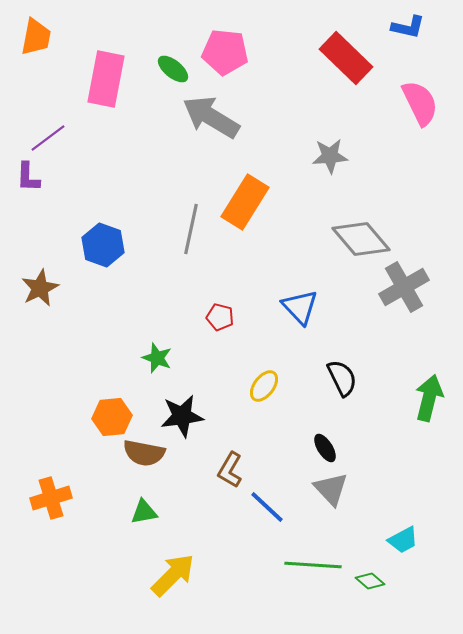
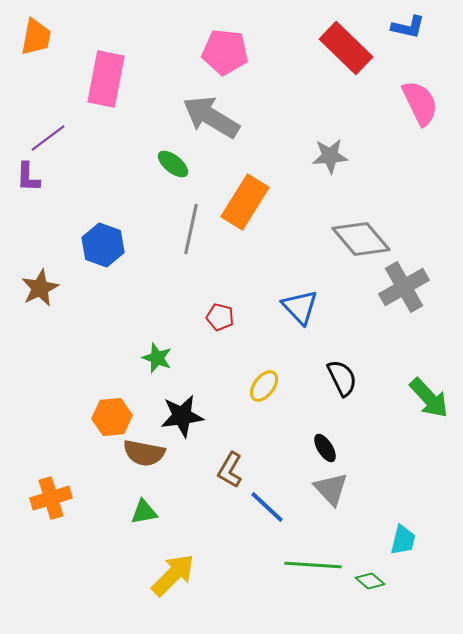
red rectangle: moved 10 px up
green ellipse: moved 95 px down
green arrow: rotated 123 degrees clockwise
cyan trapezoid: rotated 48 degrees counterclockwise
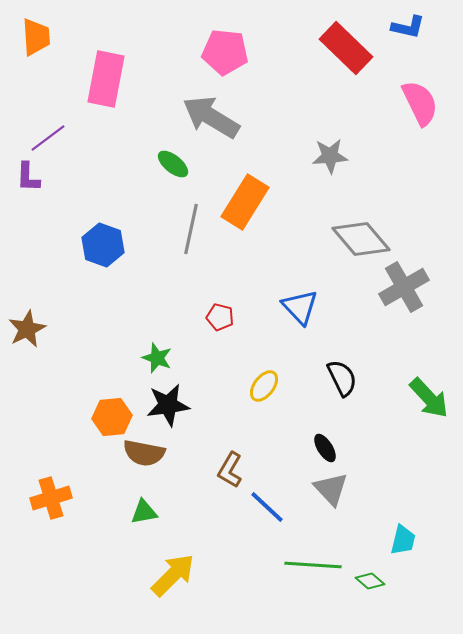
orange trapezoid: rotated 15 degrees counterclockwise
brown star: moved 13 px left, 41 px down
black star: moved 14 px left, 11 px up
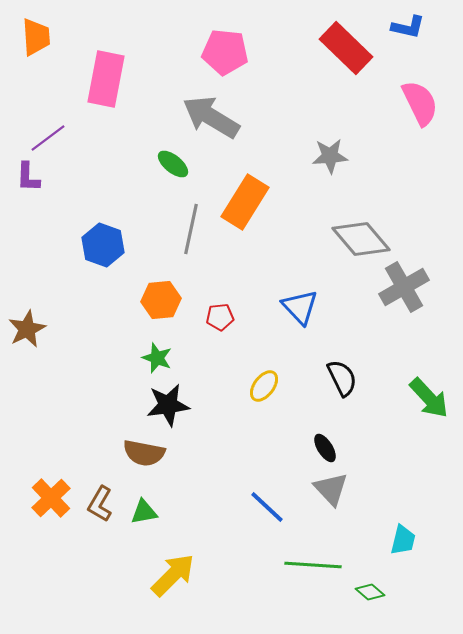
red pentagon: rotated 20 degrees counterclockwise
orange hexagon: moved 49 px right, 117 px up
brown L-shape: moved 130 px left, 34 px down
orange cross: rotated 27 degrees counterclockwise
green diamond: moved 11 px down
